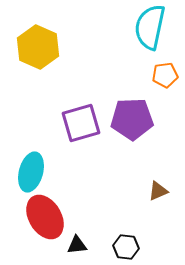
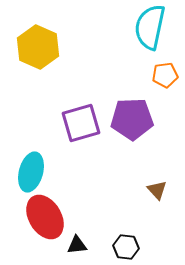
brown triangle: moved 1 px left, 1 px up; rotated 50 degrees counterclockwise
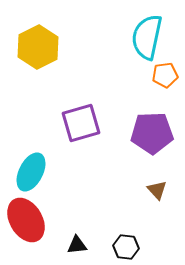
cyan semicircle: moved 3 px left, 10 px down
yellow hexagon: rotated 9 degrees clockwise
purple pentagon: moved 20 px right, 14 px down
cyan ellipse: rotated 12 degrees clockwise
red ellipse: moved 19 px left, 3 px down
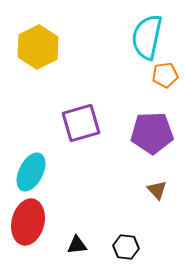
red ellipse: moved 2 px right, 2 px down; rotated 45 degrees clockwise
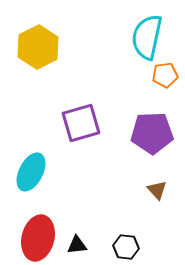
red ellipse: moved 10 px right, 16 px down
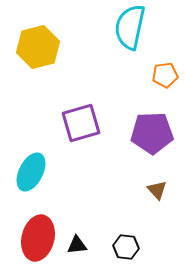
cyan semicircle: moved 17 px left, 10 px up
yellow hexagon: rotated 12 degrees clockwise
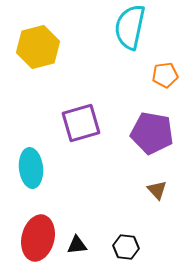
purple pentagon: rotated 12 degrees clockwise
cyan ellipse: moved 4 px up; rotated 33 degrees counterclockwise
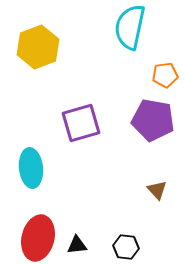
yellow hexagon: rotated 6 degrees counterclockwise
purple pentagon: moved 1 px right, 13 px up
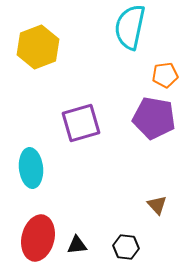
purple pentagon: moved 1 px right, 2 px up
brown triangle: moved 15 px down
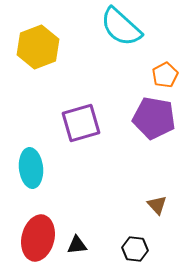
cyan semicircle: moved 9 px left; rotated 60 degrees counterclockwise
orange pentagon: rotated 20 degrees counterclockwise
black hexagon: moved 9 px right, 2 px down
